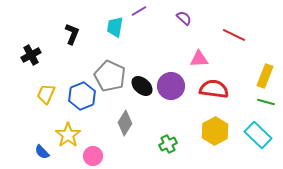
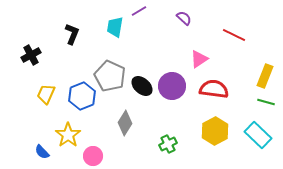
pink triangle: rotated 30 degrees counterclockwise
purple circle: moved 1 px right
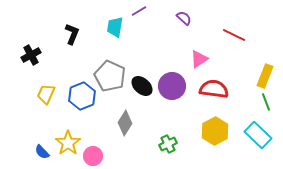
green line: rotated 54 degrees clockwise
yellow star: moved 8 px down
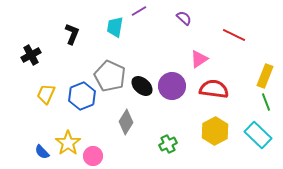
gray diamond: moved 1 px right, 1 px up
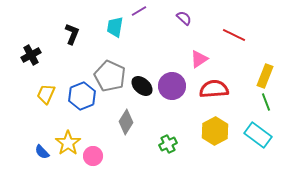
red semicircle: rotated 12 degrees counterclockwise
cyan rectangle: rotated 8 degrees counterclockwise
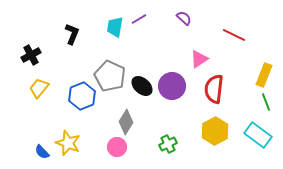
purple line: moved 8 px down
yellow rectangle: moved 1 px left, 1 px up
red semicircle: rotated 80 degrees counterclockwise
yellow trapezoid: moved 7 px left, 6 px up; rotated 15 degrees clockwise
yellow star: rotated 15 degrees counterclockwise
pink circle: moved 24 px right, 9 px up
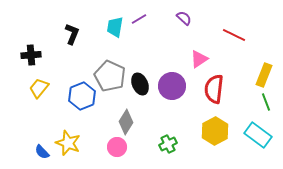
black cross: rotated 24 degrees clockwise
black ellipse: moved 2 px left, 2 px up; rotated 25 degrees clockwise
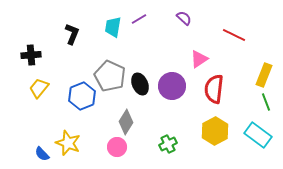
cyan trapezoid: moved 2 px left
blue semicircle: moved 2 px down
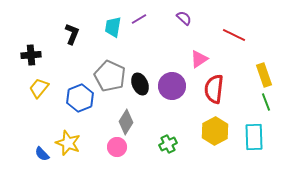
yellow rectangle: rotated 40 degrees counterclockwise
blue hexagon: moved 2 px left, 2 px down
cyan rectangle: moved 4 px left, 2 px down; rotated 52 degrees clockwise
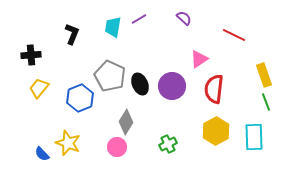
yellow hexagon: moved 1 px right
